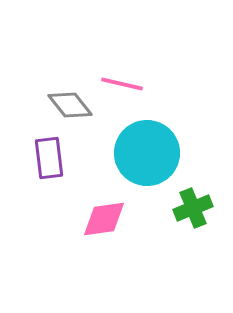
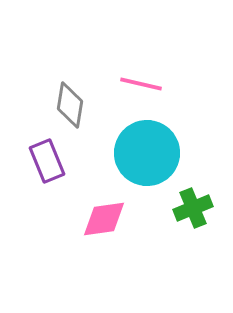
pink line: moved 19 px right
gray diamond: rotated 48 degrees clockwise
purple rectangle: moved 2 px left, 3 px down; rotated 15 degrees counterclockwise
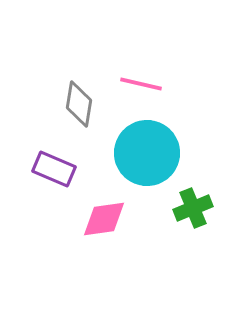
gray diamond: moved 9 px right, 1 px up
purple rectangle: moved 7 px right, 8 px down; rotated 45 degrees counterclockwise
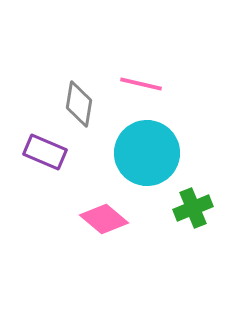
purple rectangle: moved 9 px left, 17 px up
pink diamond: rotated 48 degrees clockwise
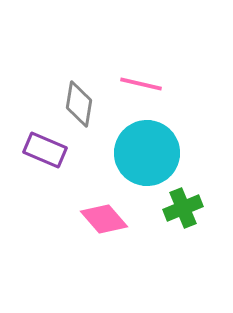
purple rectangle: moved 2 px up
green cross: moved 10 px left
pink diamond: rotated 9 degrees clockwise
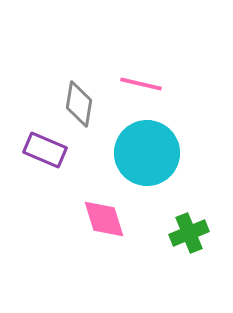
green cross: moved 6 px right, 25 px down
pink diamond: rotated 24 degrees clockwise
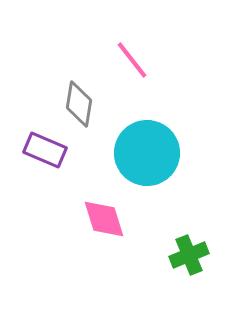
pink line: moved 9 px left, 24 px up; rotated 39 degrees clockwise
green cross: moved 22 px down
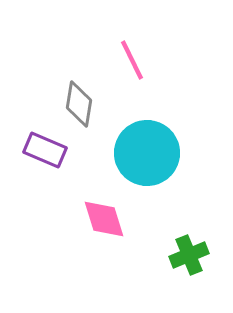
pink line: rotated 12 degrees clockwise
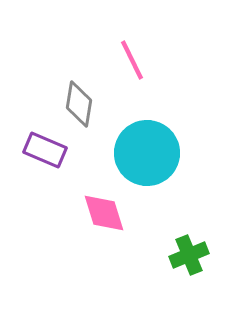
pink diamond: moved 6 px up
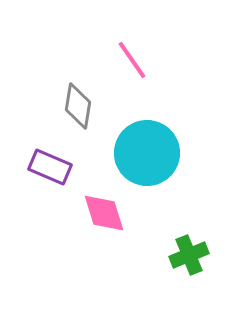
pink line: rotated 9 degrees counterclockwise
gray diamond: moved 1 px left, 2 px down
purple rectangle: moved 5 px right, 17 px down
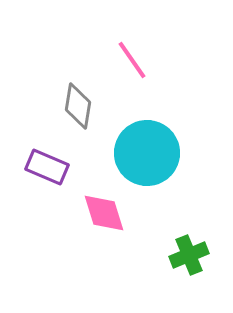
purple rectangle: moved 3 px left
